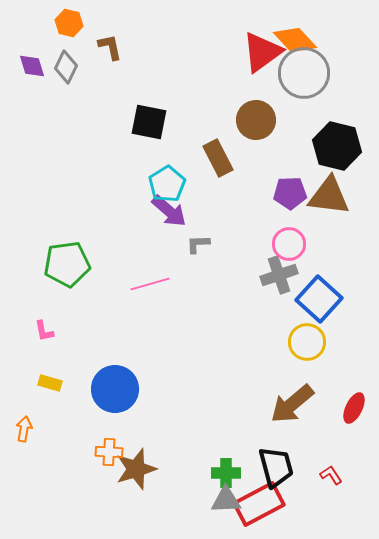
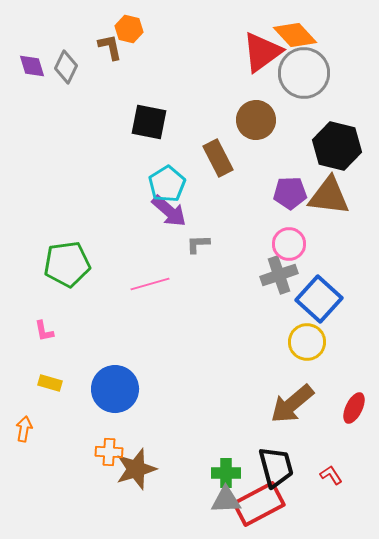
orange hexagon: moved 60 px right, 6 px down
orange diamond: moved 5 px up
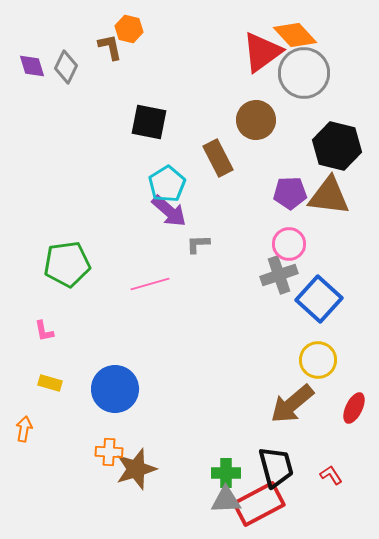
yellow circle: moved 11 px right, 18 px down
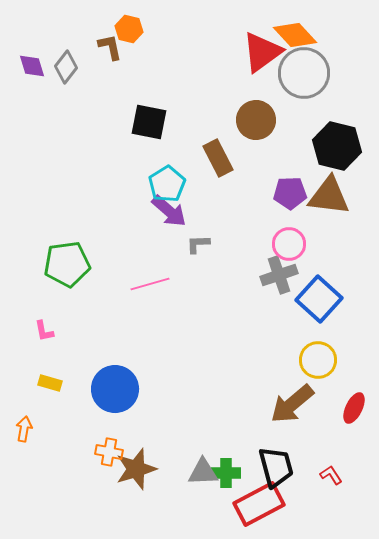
gray diamond: rotated 12 degrees clockwise
orange cross: rotated 8 degrees clockwise
gray triangle: moved 23 px left, 28 px up
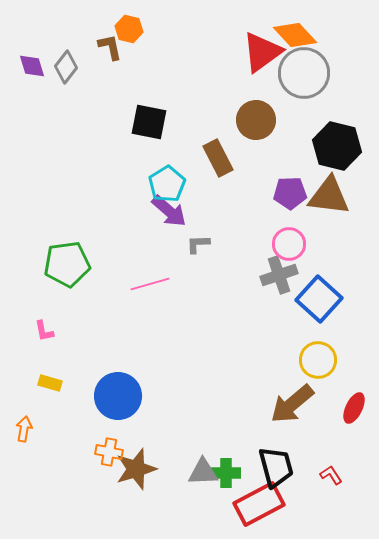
blue circle: moved 3 px right, 7 px down
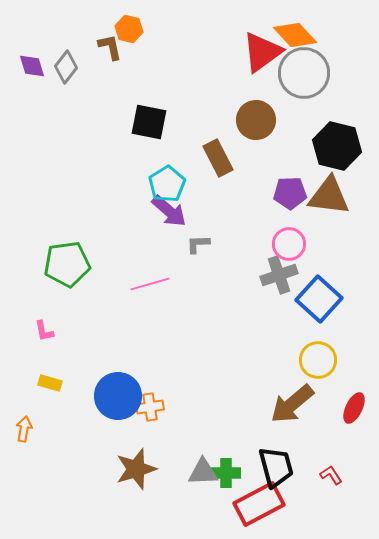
orange cross: moved 41 px right, 45 px up; rotated 20 degrees counterclockwise
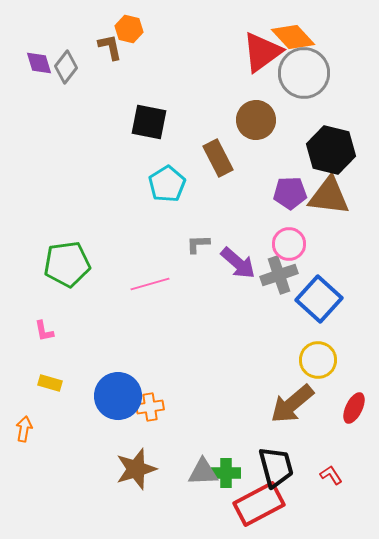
orange diamond: moved 2 px left, 2 px down
purple diamond: moved 7 px right, 3 px up
black hexagon: moved 6 px left, 4 px down
purple arrow: moved 69 px right, 52 px down
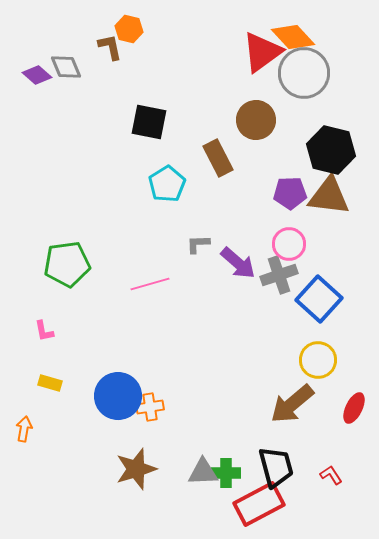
purple diamond: moved 2 px left, 12 px down; rotated 32 degrees counterclockwise
gray diamond: rotated 60 degrees counterclockwise
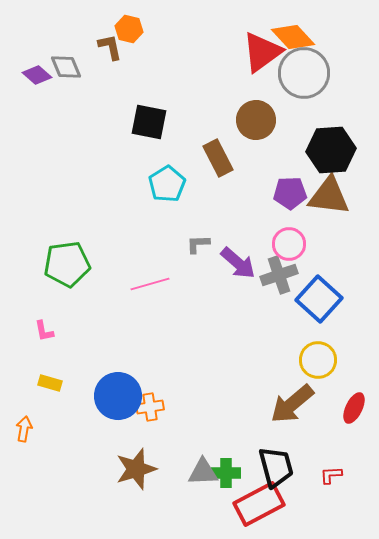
black hexagon: rotated 18 degrees counterclockwise
red L-shape: rotated 60 degrees counterclockwise
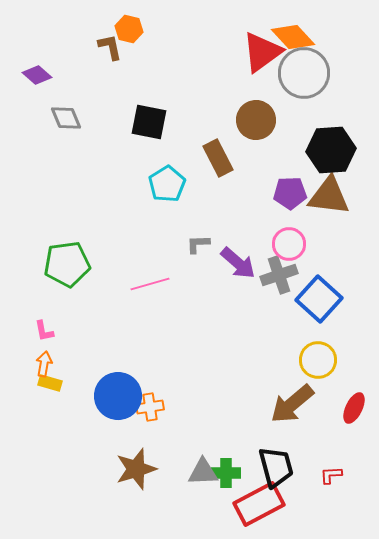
gray diamond: moved 51 px down
orange arrow: moved 20 px right, 65 px up
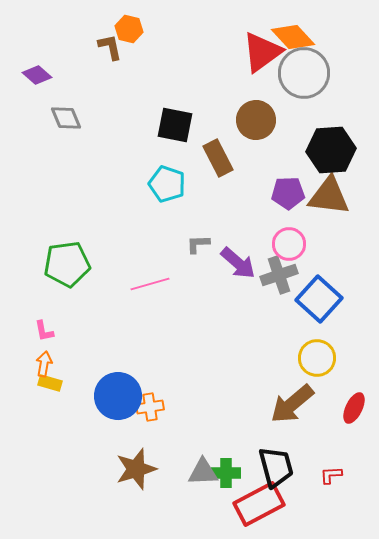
black square: moved 26 px right, 3 px down
cyan pentagon: rotated 21 degrees counterclockwise
purple pentagon: moved 2 px left
yellow circle: moved 1 px left, 2 px up
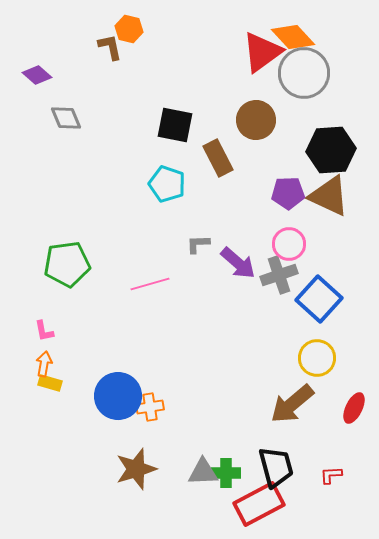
brown triangle: rotated 18 degrees clockwise
